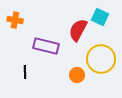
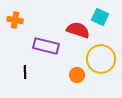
red semicircle: rotated 80 degrees clockwise
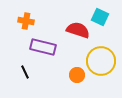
orange cross: moved 11 px right, 1 px down
purple rectangle: moved 3 px left, 1 px down
yellow circle: moved 2 px down
black line: rotated 24 degrees counterclockwise
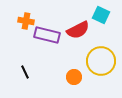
cyan square: moved 1 px right, 2 px up
red semicircle: rotated 135 degrees clockwise
purple rectangle: moved 4 px right, 12 px up
orange circle: moved 3 px left, 2 px down
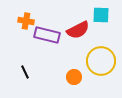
cyan square: rotated 24 degrees counterclockwise
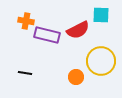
black line: moved 1 px down; rotated 56 degrees counterclockwise
orange circle: moved 2 px right
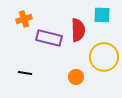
cyan square: moved 1 px right
orange cross: moved 2 px left, 2 px up; rotated 28 degrees counterclockwise
red semicircle: rotated 65 degrees counterclockwise
purple rectangle: moved 2 px right, 3 px down
yellow circle: moved 3 px right, 4 px up
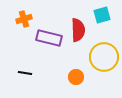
cyan square: rotated 18 degrees counterclockwise
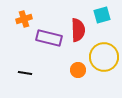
orange circle: moved 2 px right, 7 px up
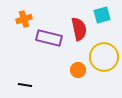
red semicircle: moved 1 px right, 1 px up; rotated 10 degrees counterclockwise
black line: moved 12 px down
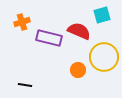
orange cross: moved 2 px left, 3 px down
red semicircle: moved 2 px down; rotated 55 degrees counterclockwise
